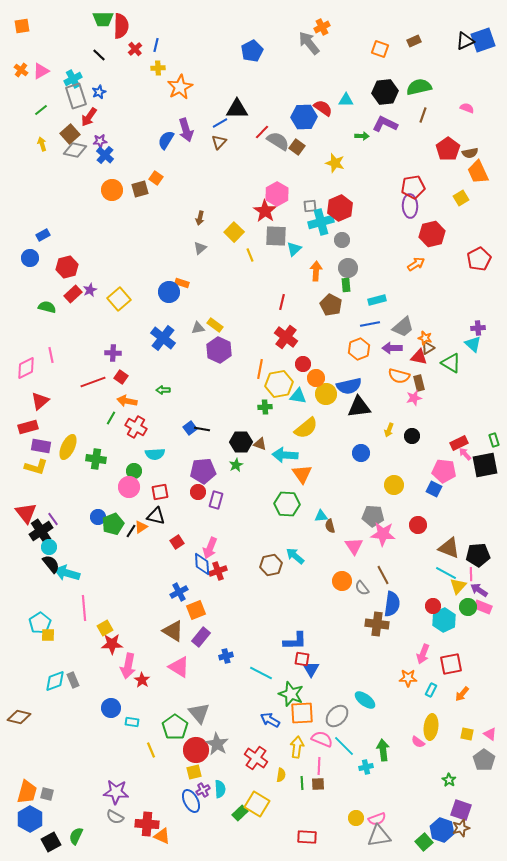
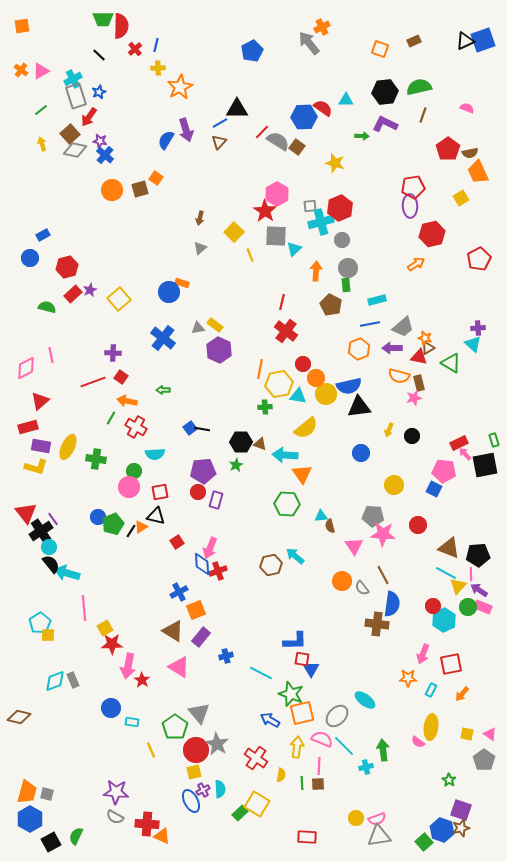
purple star at (100, 141): rotated 16 degrees clockwise
red cross at (286, 337): moved 6 px up
orange square at (302, 713): rotated 10 degrees counterclockwise
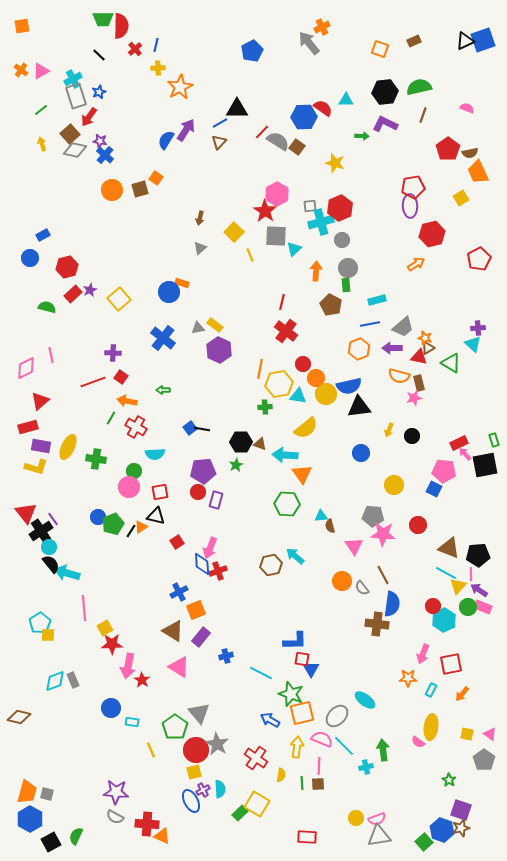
purple arrow at (186, 130): rotated 130 degrees counterclockwise
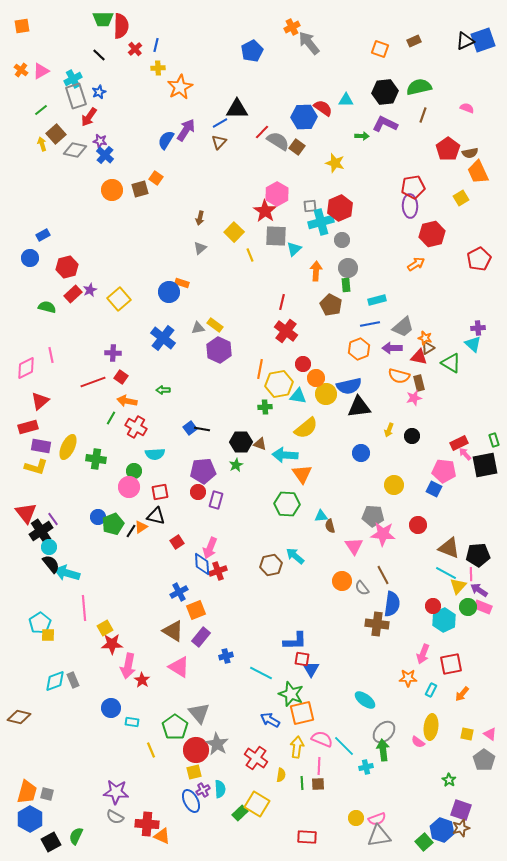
orange cross at (322, 27): moved 30 px left
brown square at (70, 134): moved 14 px left
gray ellipse at (337, 716): moved 47 px right, 16 px down
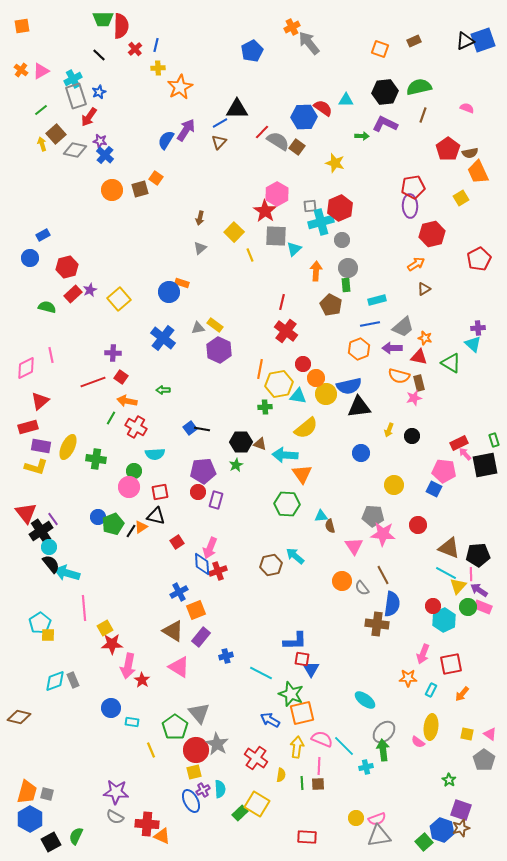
brown triangle at (428, 348): moved 4 px left, 59 px up
